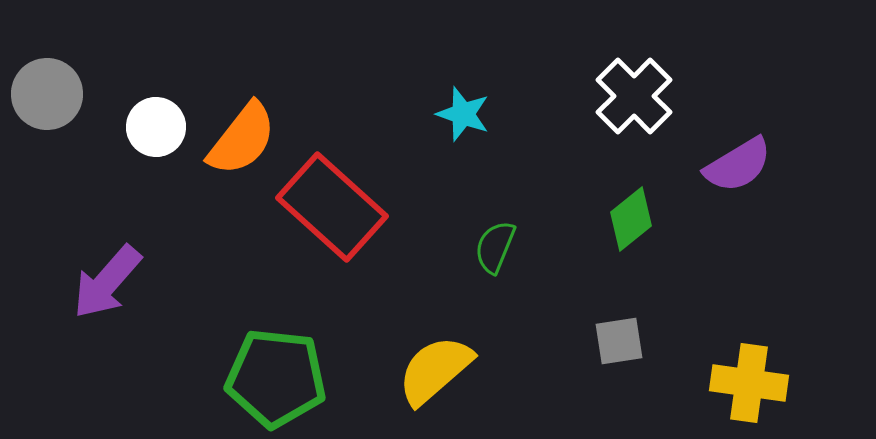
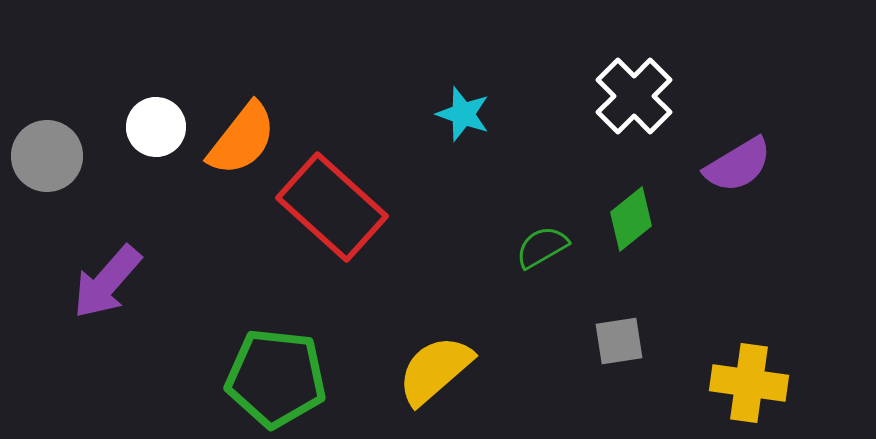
gray circle: moved 62 px down
green semicircle: moved 47 px right; rotated 38 degrees clockwise
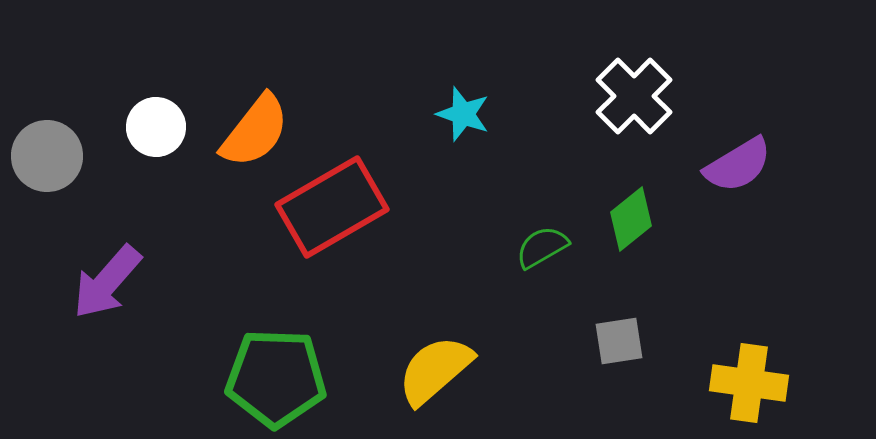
orange semicircle: moved 13 px right, 8 px up
red rectangle: rotated 72 degrees counterclockwise
green pentagon: rotated 4 degrees counterclockwise
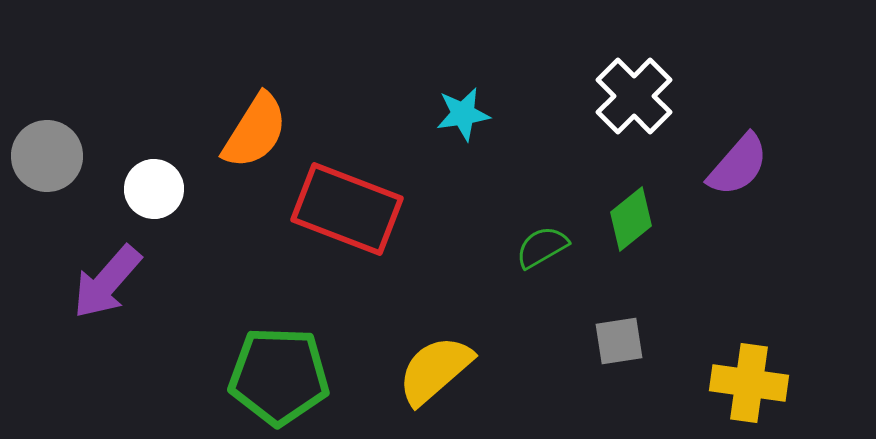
cyan star: rotated 28 degrees counterclockwise
white circle: moved 2 px left, 62 px down
orange semicircle: rotated 6 degrees counterclockwise
purple semicircle: rotated 18 degrees counterclockwise
red rectangle: moved 15 px right, 2 px down; rotated 51 degrees clockwise
green pentagon: moved 3 px right, 2 px up
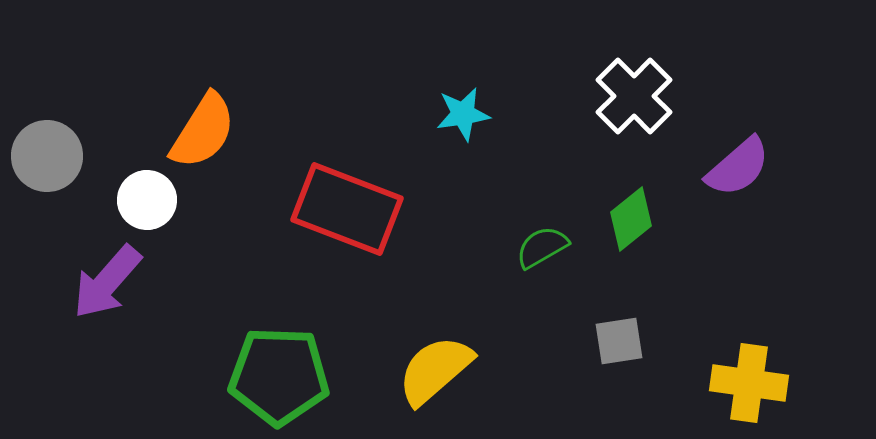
orange semicircle: moved 52 px left
purple semicircle: moved 2 px down; rotated 8 degrees clockwise
white circle: moved 7 px left, 11 px down
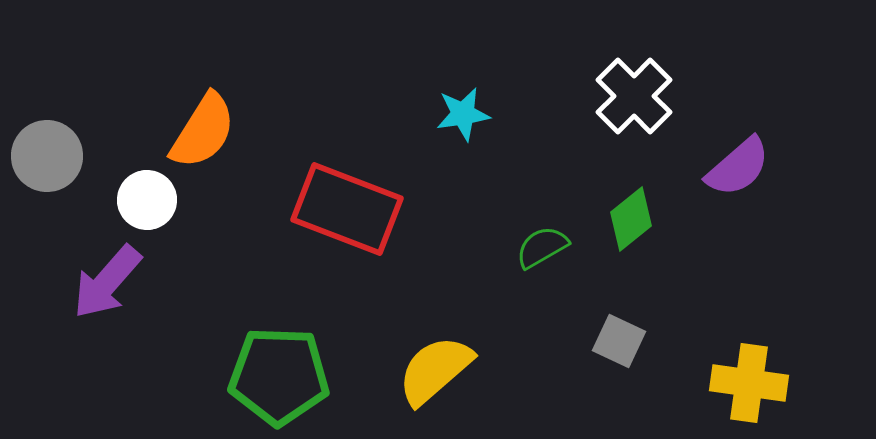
gray square: rotated 34 degrees clockwise
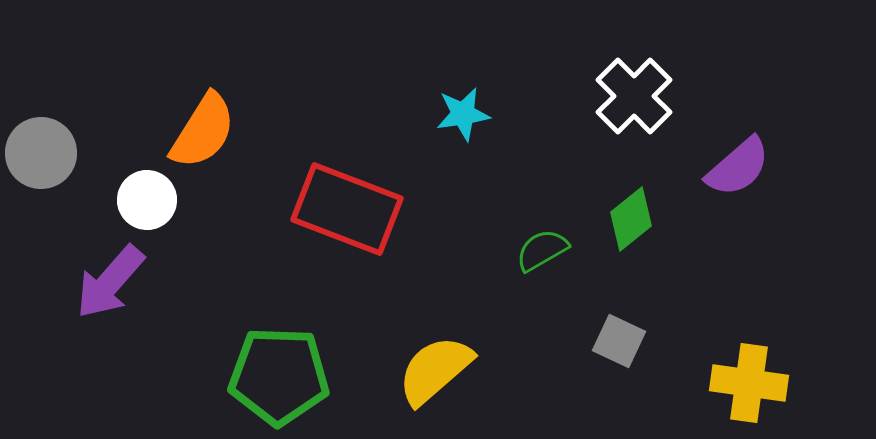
gray circle: moved 6 px left, 3 px up
green semicircle: moved 3 px down
purple arrow: moved 3 px right
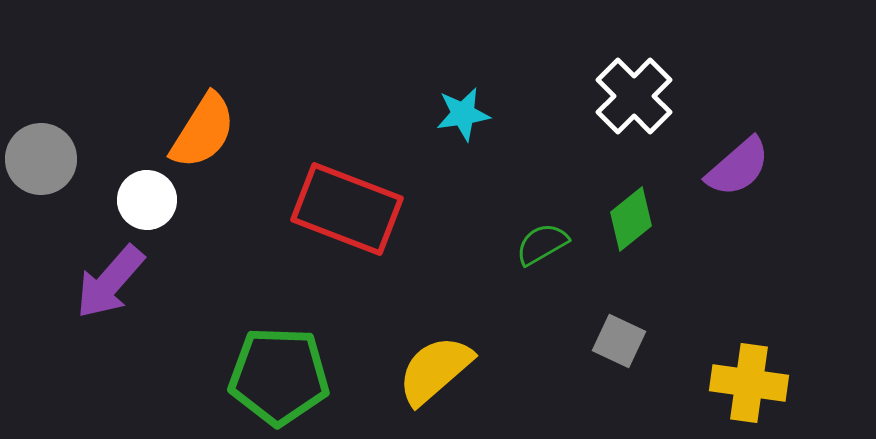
gray circle: moved 6 px down
green semicircle: moved 6 px up
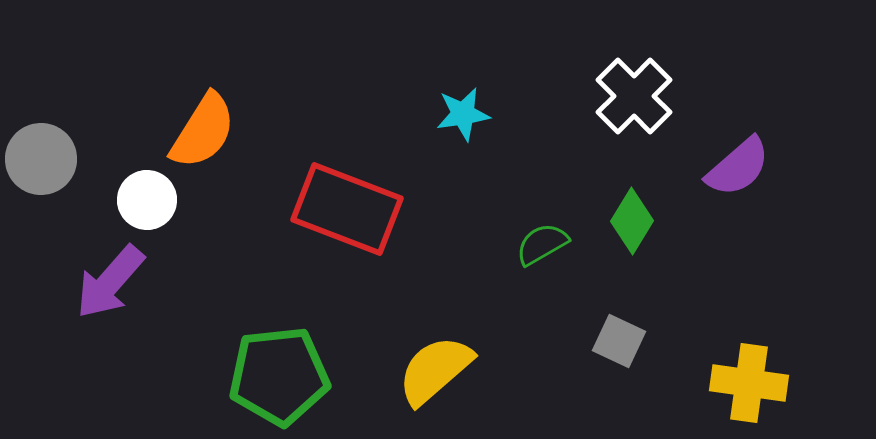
green diamond: moved 1 px right, 2 px down; rotated 20 degrees counterclockwise
green pentagon: rotated 8 degrees counterclockwise
